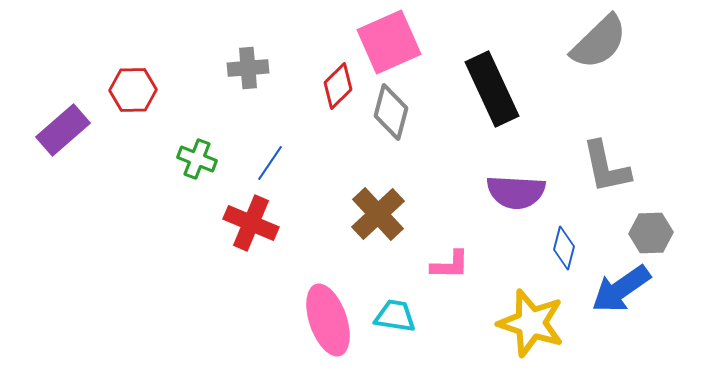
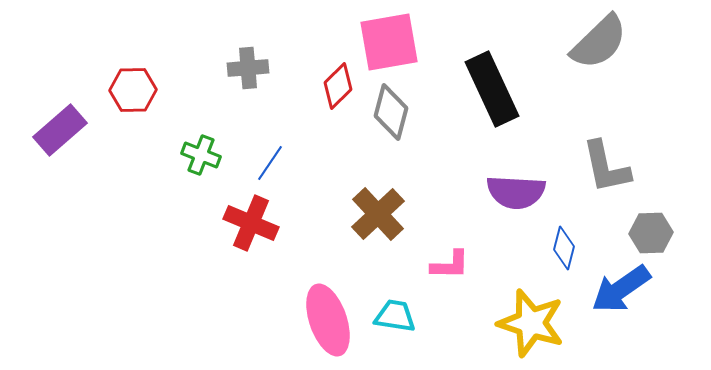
pink square: rotated 14 degrees clockwise
purple rectangle: moved 3 px left
green cross: moved 4 px right, 4 px up
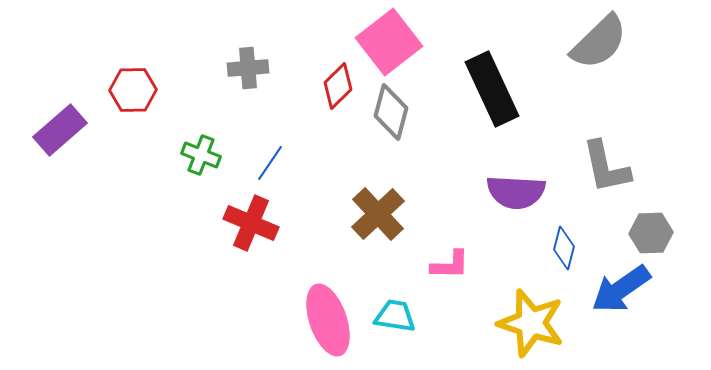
pink square: rotated 28 degrees counterclockwise
